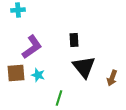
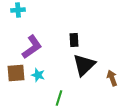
black triangle: moved 2 px up; rotated 25 degrees clockwise
brown arrow: rotated 140 degrees clockwise
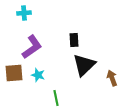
cyan cross: moved 6 px right, 3 px down
brown square: moved 2 px left
green line: moved 3 px left; rotated 28 degrees counterclockwise
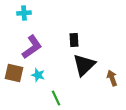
brown square: rotated 18 degrees clockwise
green line: rotated 14 degrees counterclockwise
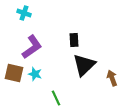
cyan cross: rotated 24 degrees clockwise
cyan star: moved 3 px left, 1 px up
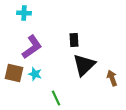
cyan cross: rotated 16 degrees counterclockwise
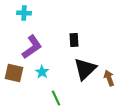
black triangle: moved 1 px right, 4 px down
cyan star: moved 7 px right, 2 px up; rotated 16 degrees clockwise
brown arrow: moved 3 px left
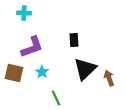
purple L-shape: rotated 15 degrees clockwise
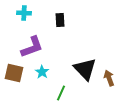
black rectangle: moved 14 px left, 20 px up
black triangle: rotated 30 degrees counterclockwise
green line: moved 5 px right, 5 px up; rotated 49 degrees clockwise
